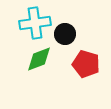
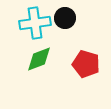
black circle: moved 16 px up
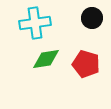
black circle: moved 27 px right
green diamond: moved 7 px right; rotated 12 degrees clockwise
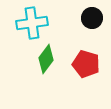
cyan cross: moved 3 px left
green diamond: rotated 44 degrees counterclockwise
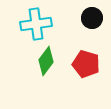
cyan cross: moved 4 px right, 1 px down
green diamond: moved 2 px down
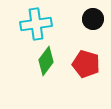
black circle: moved 1 px right, 1 px down
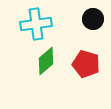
green diamond: rotated 12 degrees clockwise
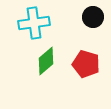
black circle: moved 2 px up
cyan cross: moved 2 px left, 1 px up
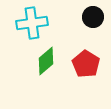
cyan cross: moved 2 px left
red pentagon: rotated 16 degrees clockwise
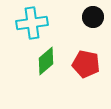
red pentagon: rotated 20 degrees counterclockwise
